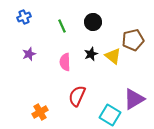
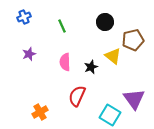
black circle: moved 12 px right
black star: moved 13 px down
purple triangle: rotated 35 degrees counterclockwise
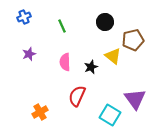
purple triangle: moved 1 px right
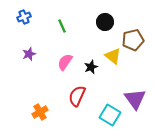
pink semicircle: rotated 36 degrees clockwise
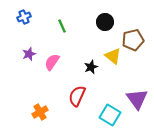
pink semicircle: moved 13 px left
purple triangle: moved 2 px right
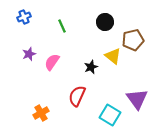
orange cross: moved 1 px right, 1 px down
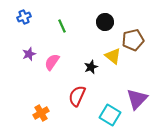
purple triangle: rotated 20 degrees clockwise
